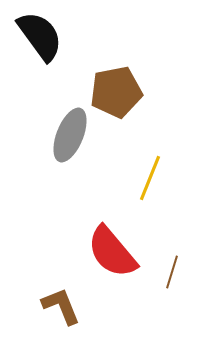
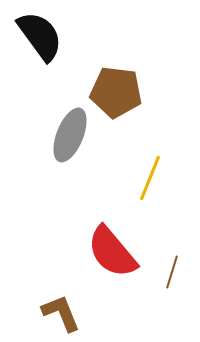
brown pentagon: rotated 18 degrees clockwise
brown L-shape: moved 7 px down
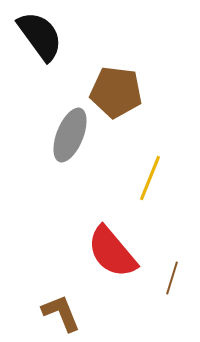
brown line: moved 6 px down
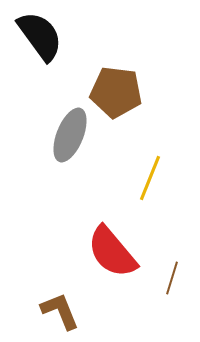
brown L-shape: moved 1 px left, 2 px up
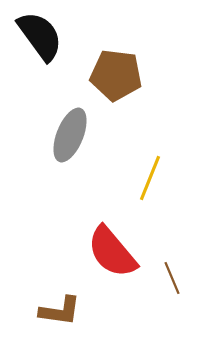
brown pentagon: moved 17 px up
brown line: rotated 40 degrees counterclockwise
brown L-shape: rotated 120 degrees clockwise
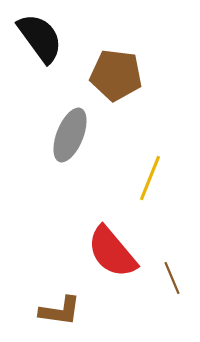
black semicircle: moved 2 px down
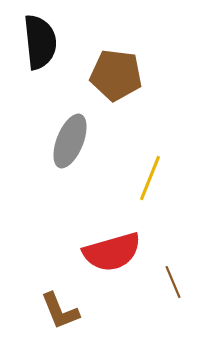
black semicircle: moved 4 px down; rotated 30 degrees clockwise
gray ellipse: moved 6 px down
red semicircle: rotated 66 degrees counterclockwise
brown line: moved 1 px right, 4 px down
brown L-shape: rotated 60 degrees clockwise
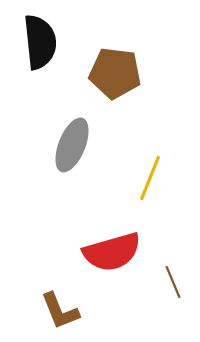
brown pentagon: moved 1 px left, 2 px up
gray ellipse: moved 2 px right, 4 px down
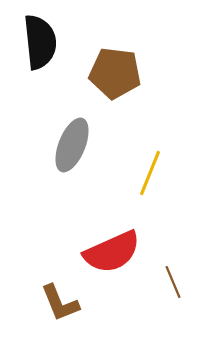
yellow line: moved 5 px up
red semicircle: rotated 8 degrees counterclockwise
brown L-shape: moved 8 px up
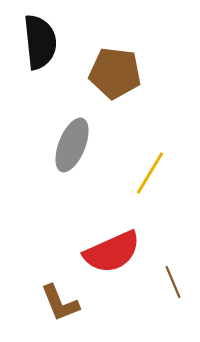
yellow line: rotated 9 degrees clockwise
